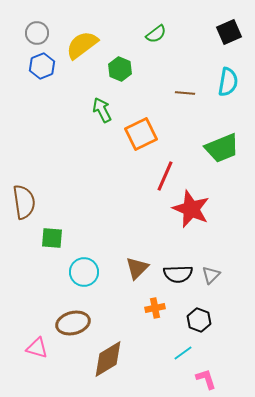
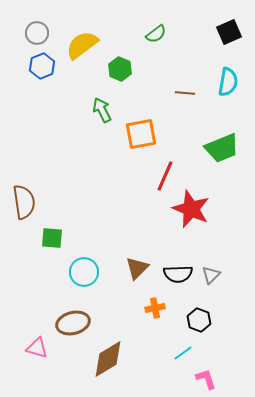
orange square: rotated 16 degrees clockwise
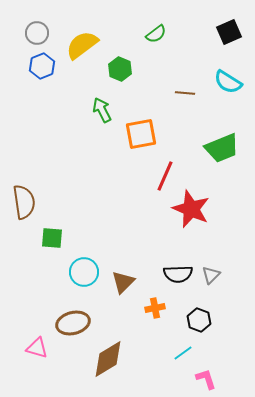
cyan semicircle: rotated 112 degrees clockwise
brown triangle: moved 14 px left, 14 px down
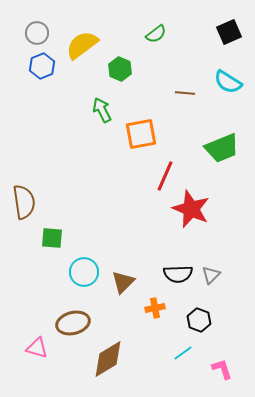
pink L-shape: moved 16 px right, 10 px up
